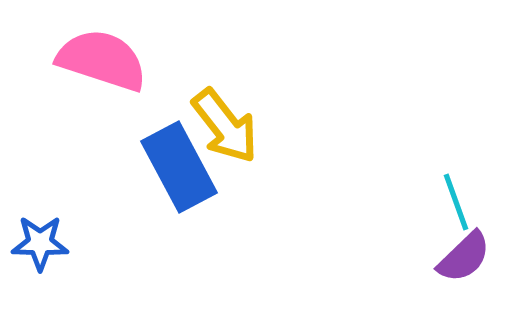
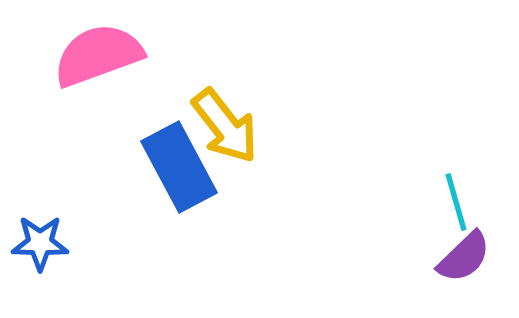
pink semicircle: moved 4 px left, 5 px up; rotated 38 degrees counterclockwise
cyan line: rotated 4 degrees clockwise
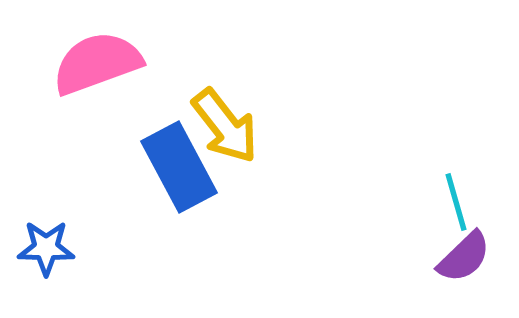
pink semicircle: moved 1 px left, 8 px down
blue star: moved 6 px right, 5 px down
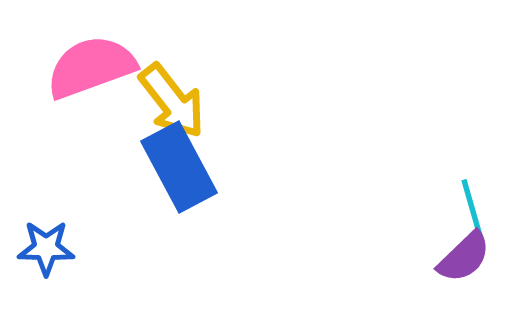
pink semicircle: moved 6 px left, 4 px down
yellow arrow: moved 53 px left, 25 px up
cyan line: moved 16 px right, 6 px down
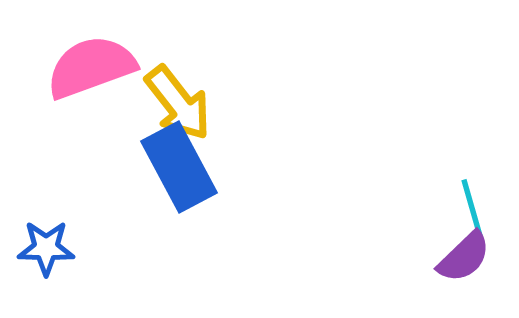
yellow arrow: moved 6 px right, 2 px down
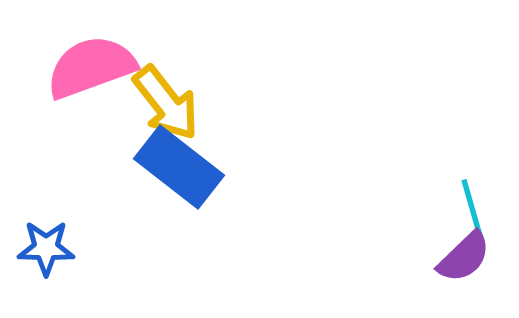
yellow arrow: moved 12 px left
blue rectangle: rotated 24 degrees counterclockwise
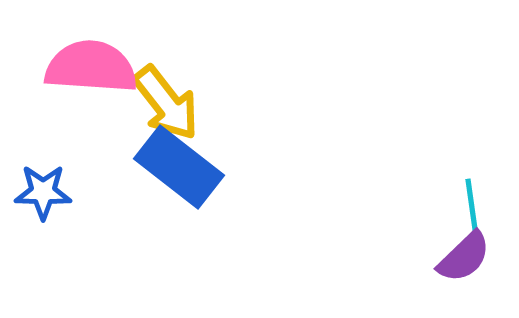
pink semicircle: rotated 24 degrees clockwise
cyan line: rotated 8 degrees clockwise
blue star: moved 3 px left, 56 px up
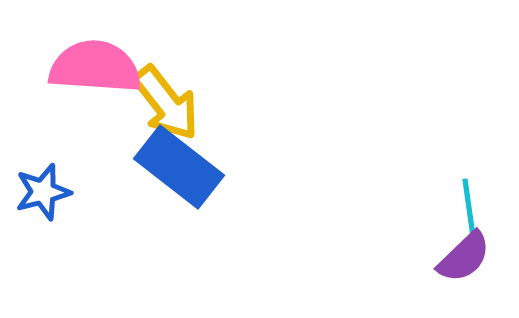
pink semicircle: moved 4 px right
blue star: rotated 16 degrees counterclockwise
cyan line: moved 3 px left
